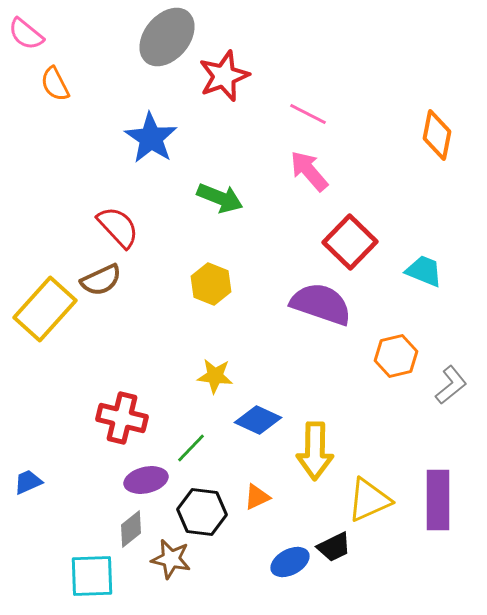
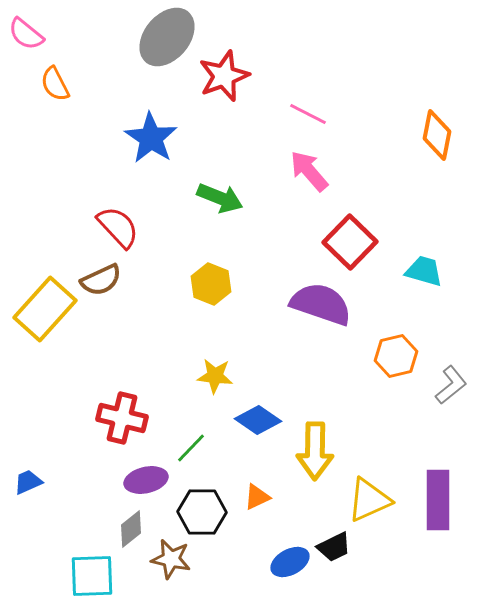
cyan trapezoid: rotated 6 degrees counterclockwise
blue diamond: rotated 9 degrees clockwise
black hexagon: rotated 6 degrees counterclockwise
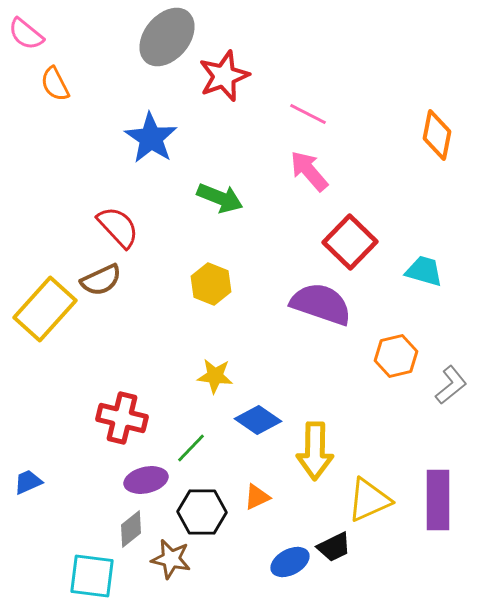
cyan square: rotated 9 degrees clockwise
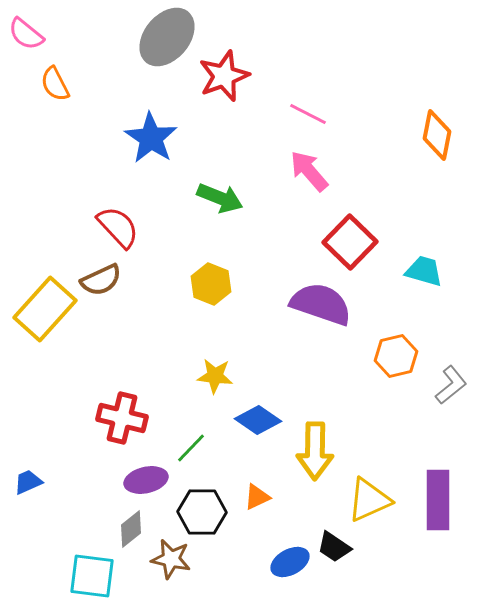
black trapezoid: rotated 60 degrees clockwise
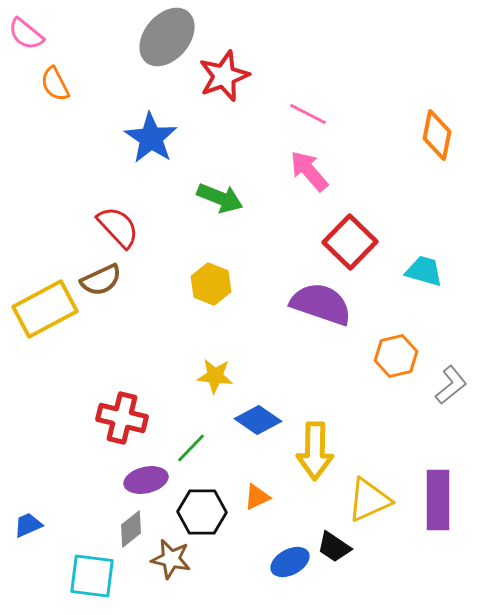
yellow rectangle: rotated 20 degrees clockwise
blue trapezoid: moved 43 px down
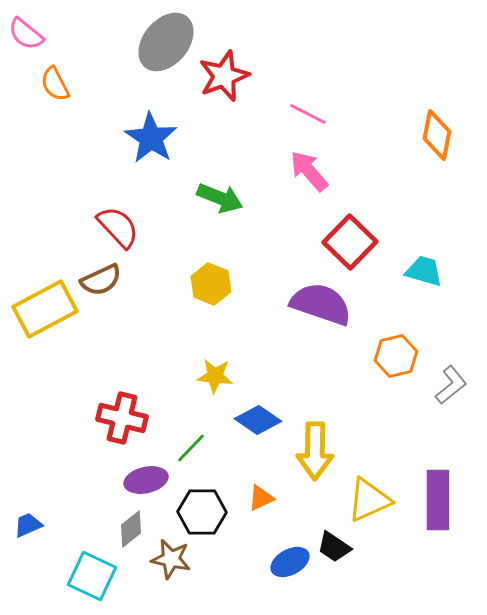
gray ellipse: moved 1 px left, 5 px down
orange triangle: moved 4 px right, 1 px down
cyan square: rotated 18 degrees clockwise
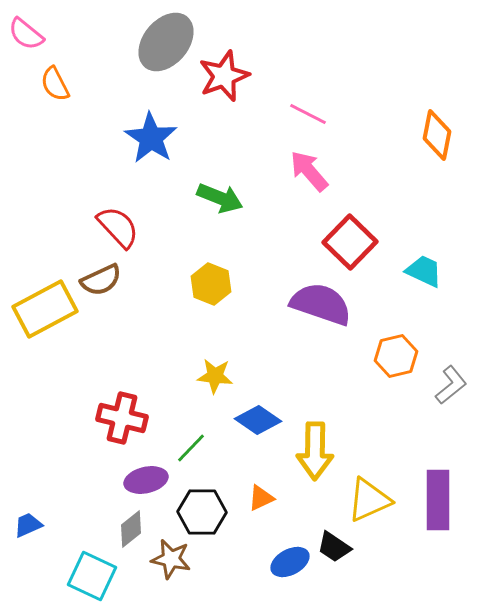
cyan trapezoid: rotated 9 degrees clockwise
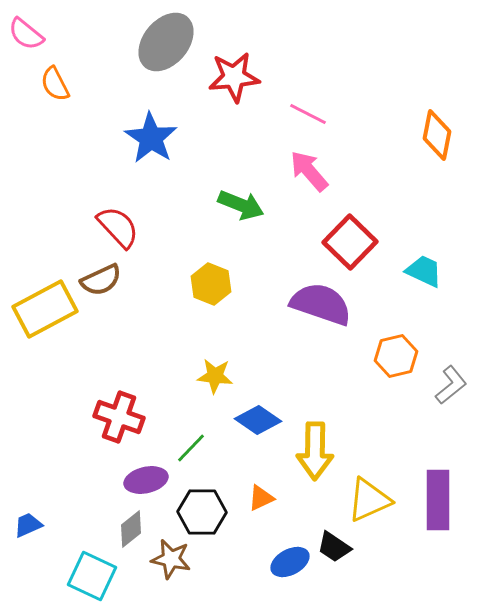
red star: moved 10 px right, 1 px down; rotated 15 degrees clockwise
green arrow: moved 21 px right, 7 px down
red cross: moved 3 px left, 1 px up; rotated 6 degrees clockwise
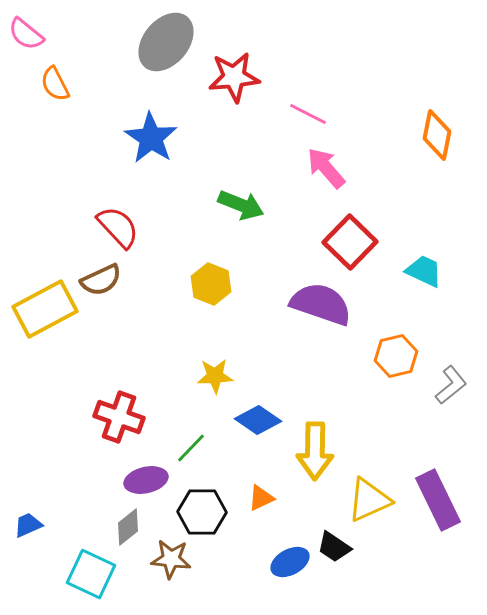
pink arrow: moved 17 px right, 3 px up
yellow star: rotated 9 degrees counterclockwise
purple rectangle: rotated 26 degrees counterclockwise
gray diamond: moved 3 px left, 2 px up
brown star: rotated 6 degrees counterclockwise
cyan square: moved 1 px left, 2 px up
